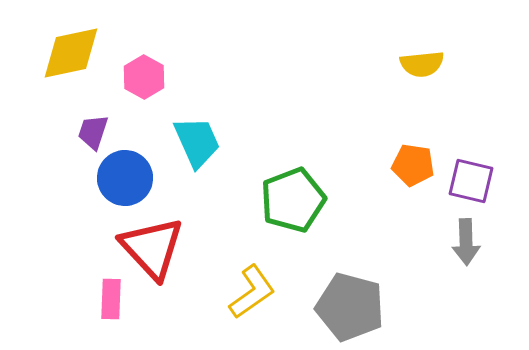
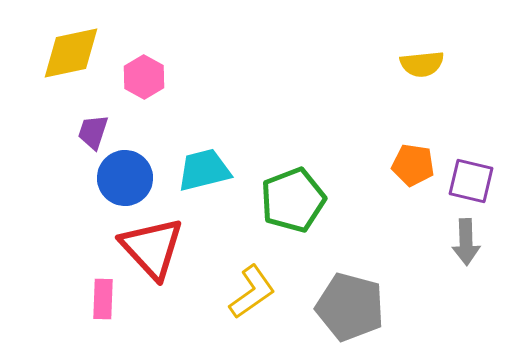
cyan trapezoid: moved 7 px right, 28 px down; rotated 80 degrees counterclockwise
pink rectangle: moved 8 px left
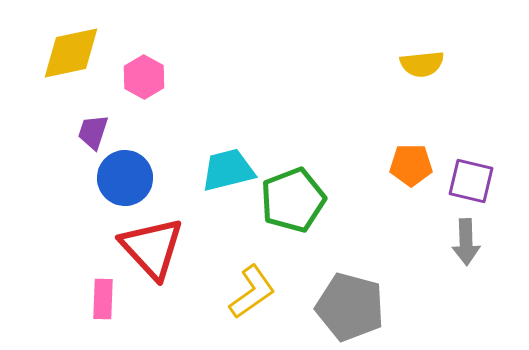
orange pentagon: moved 2 px left; rotated 9 degrees counterclockwise
cyan trapezoid: moved 24 px right
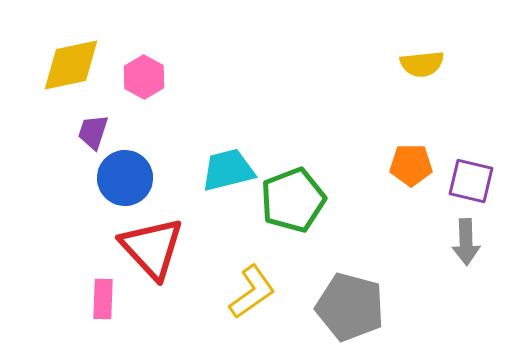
yellow diamond: moved 12 px down
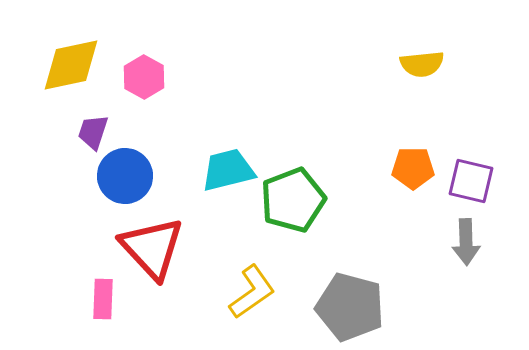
orange pentagon: moved 2 px right, 3 px down
blue circle: moved 2 px up
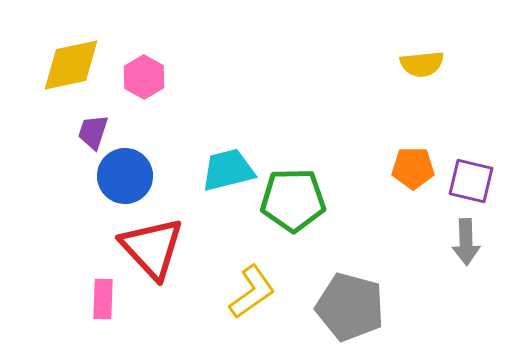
green pentagon: rotated 20 degrees clockwise
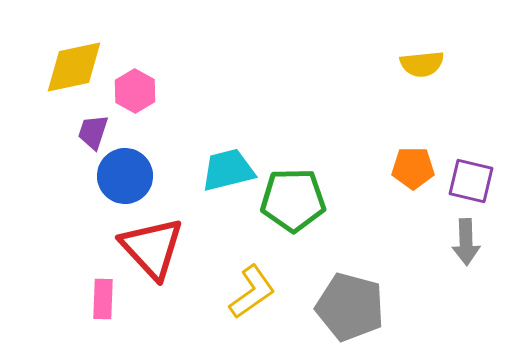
yellow diamond: moved 3 px right, 2 px down
pink hexagon: moved 9 px left, 14 px down
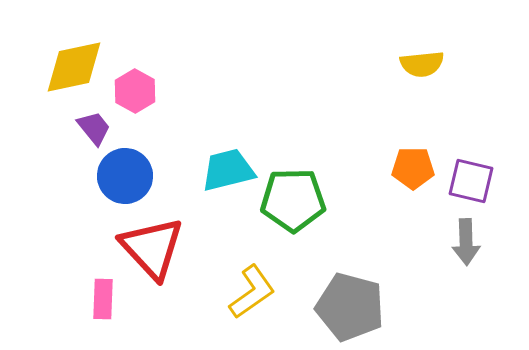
purple trapezoid: moved 1 px right, 4 px up; rotated 123 degrees clockwise
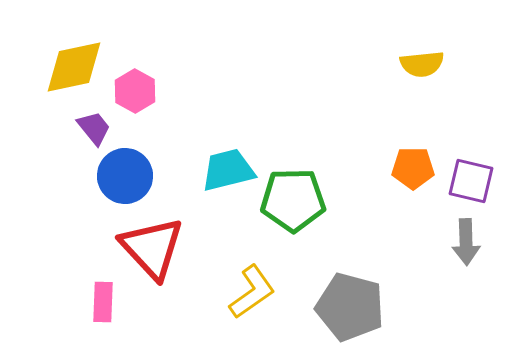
pink rectangle: moved 3 px down
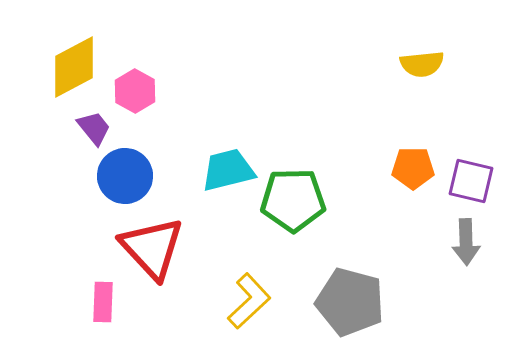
yellow diamond: rotated 16 degrees counterclockwise
yellow L-shape: moved 3 px left, 9 px down; rotated 8 degrees counterclockwise
gray pentagon: moved 5 px up
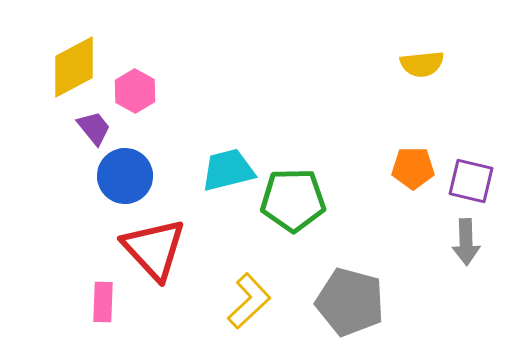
red triangle: moved 2 px right, 1 px down
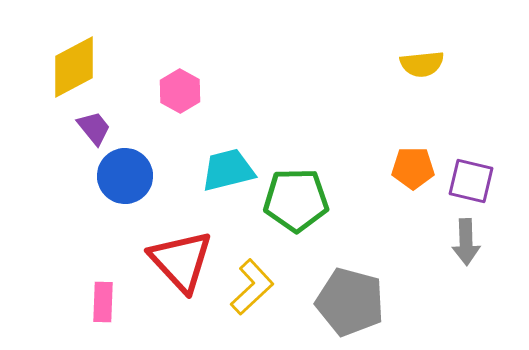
pink hexagon: moved 45 px right
green pentagon: moved 3 px right
red triangle: moved 27 px right, 12 px down
yellow L-shape: moved 3 px right, 14 px up
